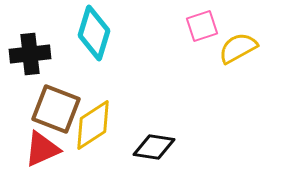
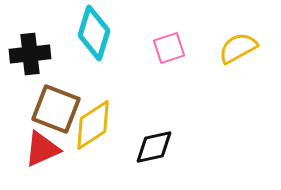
pink square: moved 33 px left, 22 px down
black diamond: rotated 21 degrees counterclockwise
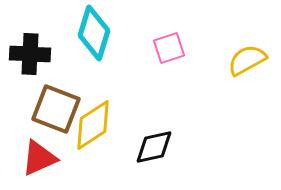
yellow semicircle: moved 9 px right, 12 px down
black cross: rotated 9 degrees clockwise
red triangle: moved 3 px left, 9 px down
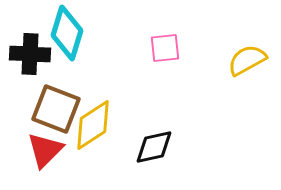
cyan diamond: moved 27 px left
pink square: moved 4 px left; rotated 12 degrees clockwise
red triangle: moved 6 px right, 8 px up; rotated 21 degrees counterclockwise
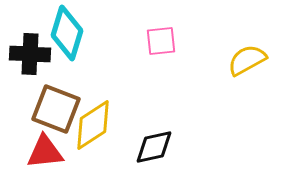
pink square: moved 4 px left, 7 px up
red triangle: moved 2 px down; rotated 39 degrees clockwise
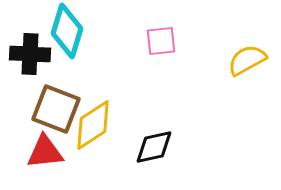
cyan diamond: moved 2 px up
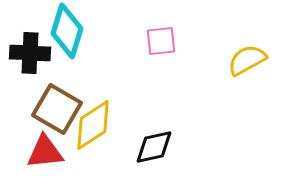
black cross: moved 1 px up
brown square: moved 1 px right; rotated 9 degrees clockwise
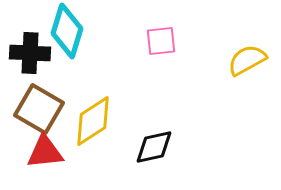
brown square: moved 18 px left
yellow diamond: moved 4 px up
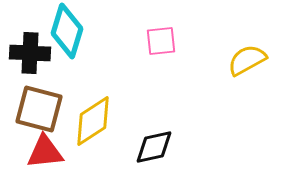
brown square: rotated 15 degrees counterclockwise
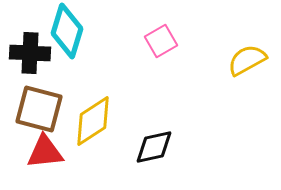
pink square: rotated 24 degrees counterclockwise
